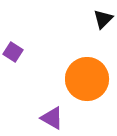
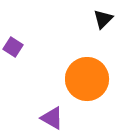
purple square: moved 5 px up
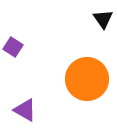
black triangle: rotated 20 degrees counterclockwise
purple triangle: moved 27 px left, 8 px up
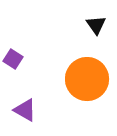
black triangle: moved 7 px left, 6 px down
purple square: moved 12 px down
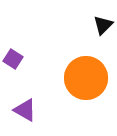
black triangle: moved 7 px right; rotated 20 degrees clockwise
orange circle: moved 1 px left, 1 px up
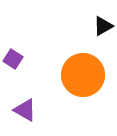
black triangle: moved 1 px down; rotated 15 degrees clockwise
orange circle: moved 3 px left, 3 px up
